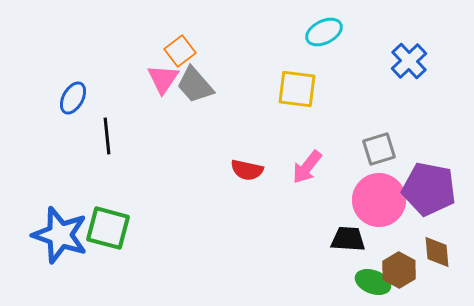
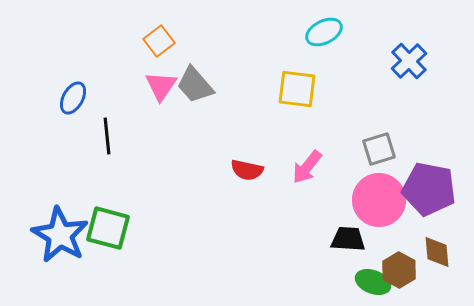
orange square: moved 21 px left, 10 px up
pink triangle: moved 2 px left, 7 px down
blue star: rotated 12 degrees clockwise
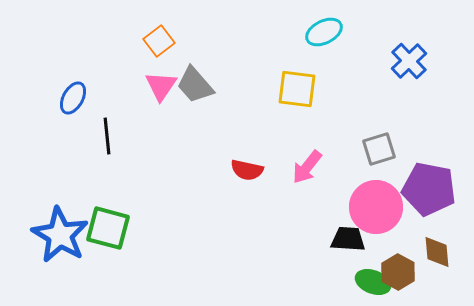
pink circle: moved 3 px left, 7 px down
brown hexagon: moved 1 px left, 2 px down
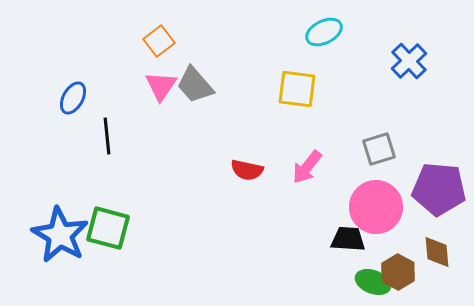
purple pentagon: moved 10 px right; rotated 6 degrees counterclockwise
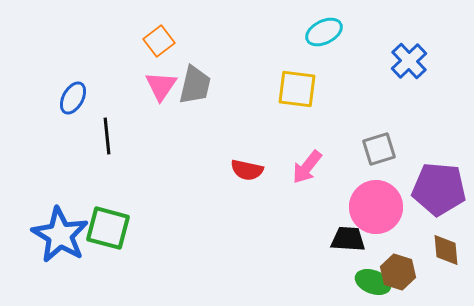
gray trapezoid: rotated 126 degrees counterclockwise
brown diamond: moved 9 px right, 2 px up
brown hexagon: rotated 12 degrees counterclockwise
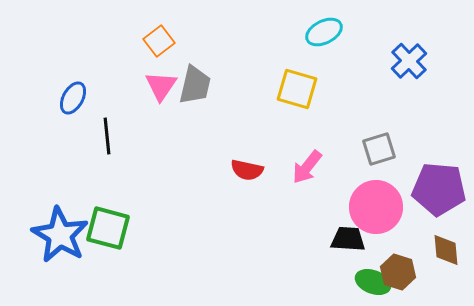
yellow square: rotated 9 degrees clockwise
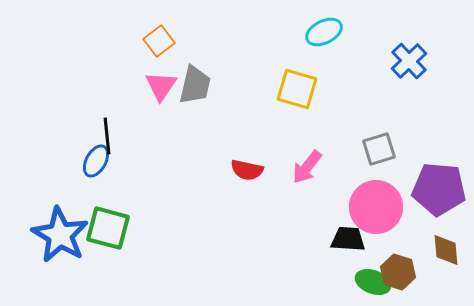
blue ellipse: moved 23 px right, 63 px down
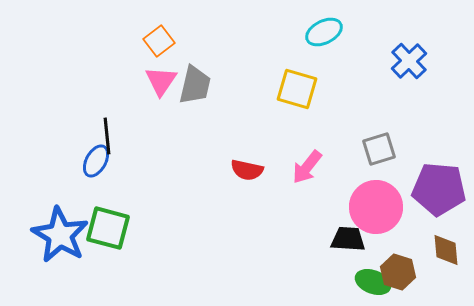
pink triangle: moved 5 px up
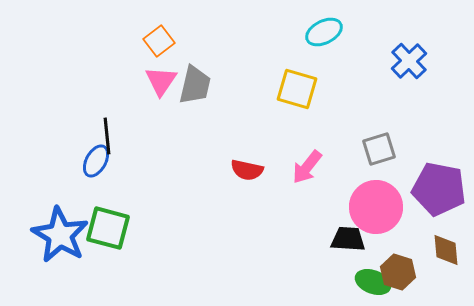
purple pentagon: rotated 6 degrees clockwise
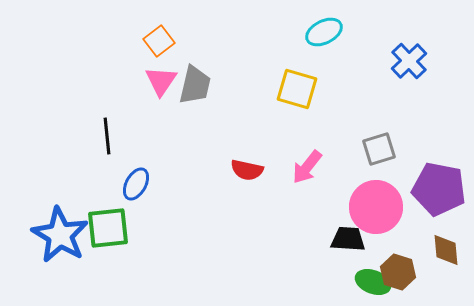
blue ellipse: moved 40 px right, 23 px down
green square: rotated 21 degrees counterclockwise
